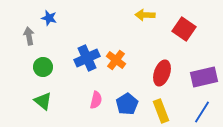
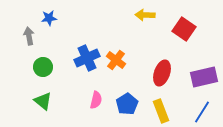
blue star: rotated 21 degrees counterclockwise
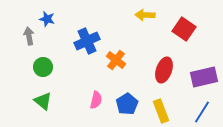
blue star: moved 2 px left, 1 px down; rotated 21 degrees clockwise
blue cross: moved 17 px up
red ellipse: moved 2 px right, 3 px up
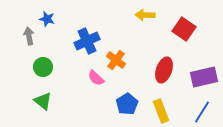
pink semicircle: moved 22 px up; rotated 120 degrees clockwise
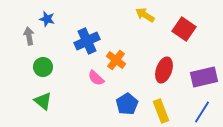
yellow arrow: rotated 30 degrees clockwise
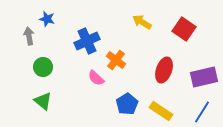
yellow arrow: moved 3 px left, 7 px down
yellow rectangle: rotated 35 degrees counterclockwise
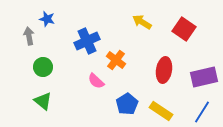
red ellipse: rotated 10 degrees counterclockwise
pink semicircle: moved 3 px down
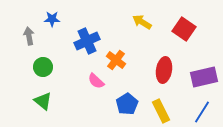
blue star: moved 5 px right; rotated 14 degrees counterclockwise
yellow rectangle: rotated 30 degrees clockwise
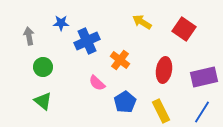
blue star: moved 9 px right, 4 px down
orange cross: moved 4 px right
pink semicircle: moved 1 px right, 2 px down
blue pentagon: moved 2 px left, 2 px up
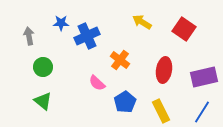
blue cross: moved 5 px up
